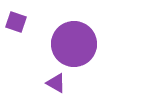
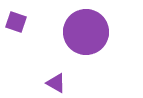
purple circle: moved 12 px right, 12 px up
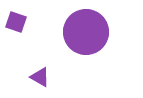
purple triangle: moved 16 px left, 6 px up
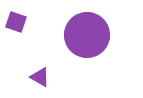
purple circle: moved 1 px right, 3 px down
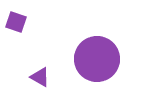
purple circle: moved 10 px right, 24 px down
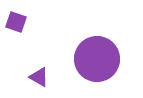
purple triangle: moved 1 px left
